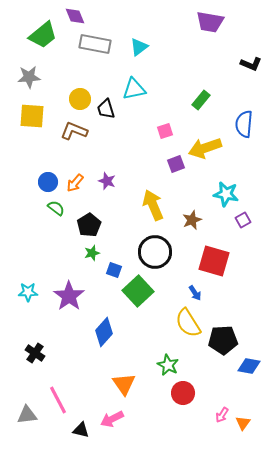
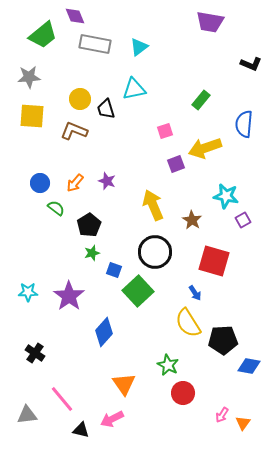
blue circle at (48, 182): moved 8 px left, 1 px down
cyan star at (226, 194): moved 2 px down
brown star at (192, 220): rotated 18 degrees counterclockwise
pink line at (58, 400): moved 4 px right, 1 px up; rotated 12 degrees counterclockwise
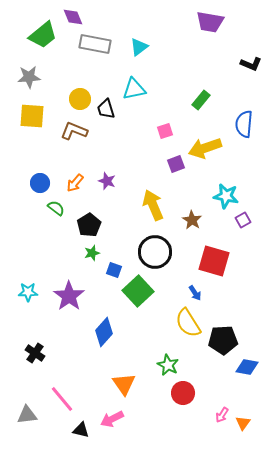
purple diamond at (75, 16): moved 2 px left, 1 px down
blue diamond at (249, 366): moved 2 px left, 1 px down
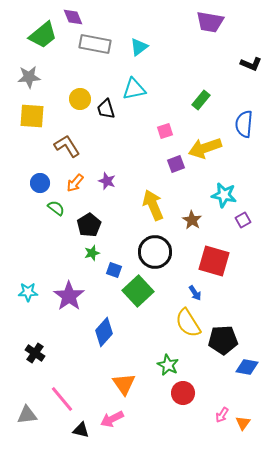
brown L-shape at (74, 131): moved 7 px left, 15 px down; rotated 36 degrees clockwise
cyan star at (226, 196): moved 2 px left, 1 px up
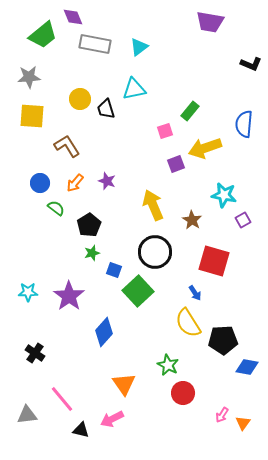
green rectangle at (201, 100): moved 11 px left, 11 px down
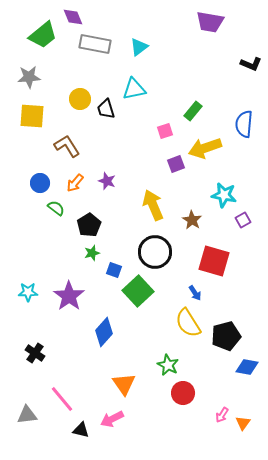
green rectangle at (190, 111): moved 3 px right
black pentagon at (223, 340): moved 3 px right, 4 px up; rotated 12 degrees counterclockwise
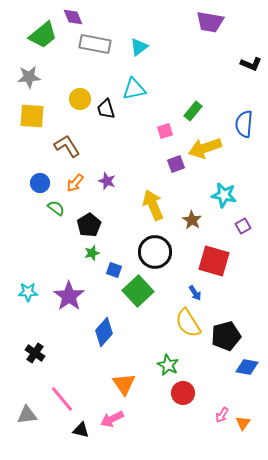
purple square at (243, 220): moved 6 px down
